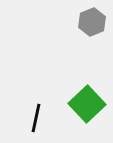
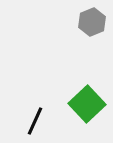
black line: moved 1 px left, 3 px down; rotated 12 degrees clockwise
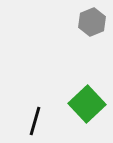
black line: rotated 8 degrees counterclockwise
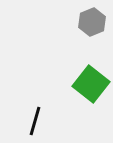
green square: moved 4 px right, 20 px up; rotated 9 degrees counterclockwise
